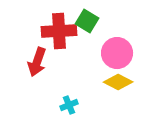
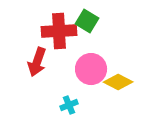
pink circle: moved 26 px left, 16 px down
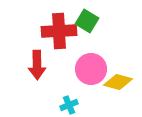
red arrow: moved 3 px down; rotated 20 degrees counterclockwise
yellow diamond: rotated 12 degrees counterclockwise
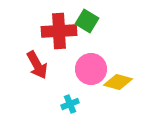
red arrow: rotated 28 degrees counterclockwise
cyan cross: moved 1 px right, 1 px up
